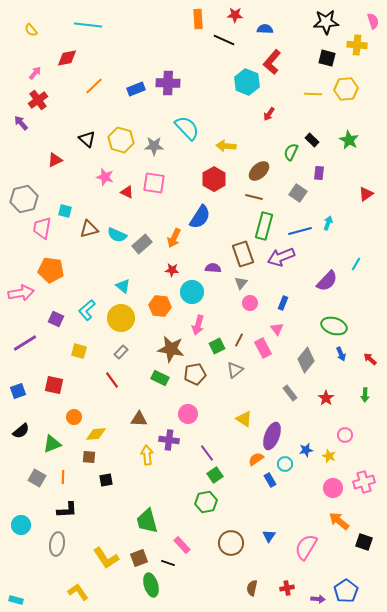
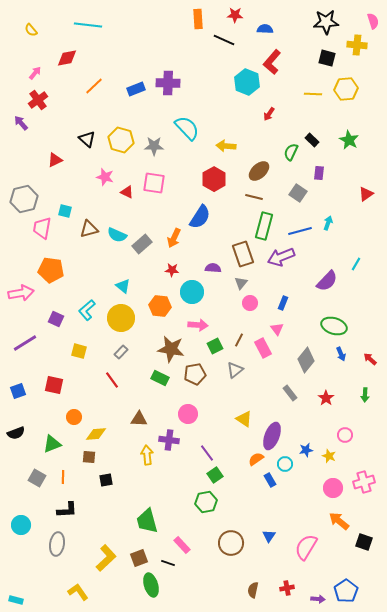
pink arrow at (198, 325): rotated 102 degrees counterclockwise
green square at (217, 346): moved 2 px left
black semicircle at (21, 431): moved 5 px left, 2 px down; rotated 18 degrees clockwise
yellow L-shape at (106, 558): rotated 100 degrees counterclockwise
brown semicircle at (252, 588): moved 1 px right, 2 px down
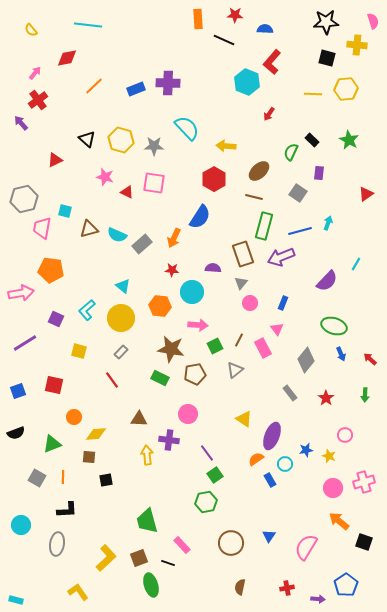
brown semicircle at (253, 590): moved 13 px left, 3 px up
blue pentagon at (346, 591): moved 6 px up
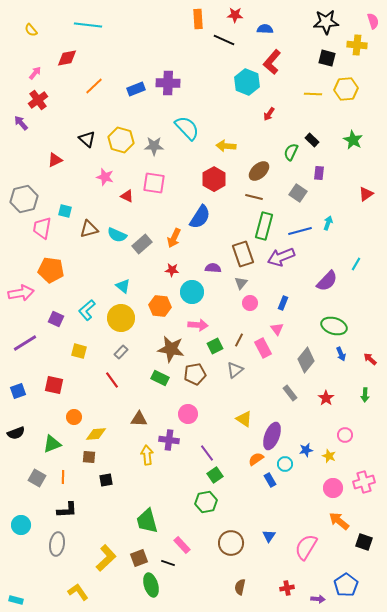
green star at (349, 140): moved 4 px right
red triangle at (127, 192): moved 4 px down
